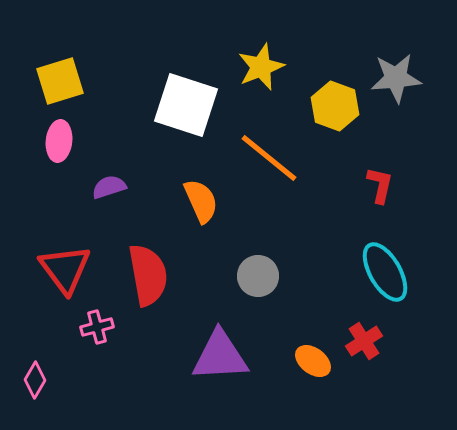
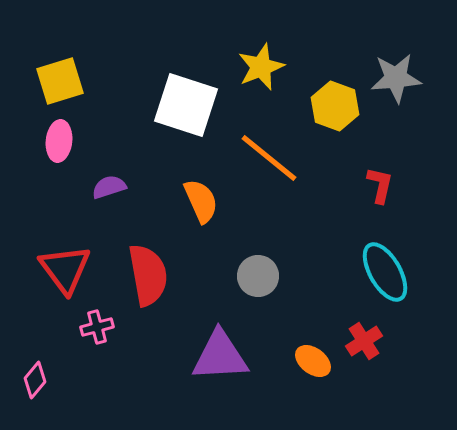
pink diamond: rotated 9 degrees clockwise
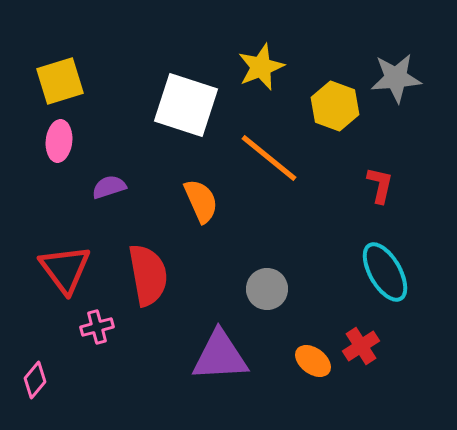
gray circle: moved 9 px right, 13 px down
red cross: moved 3 px left, 5 px down
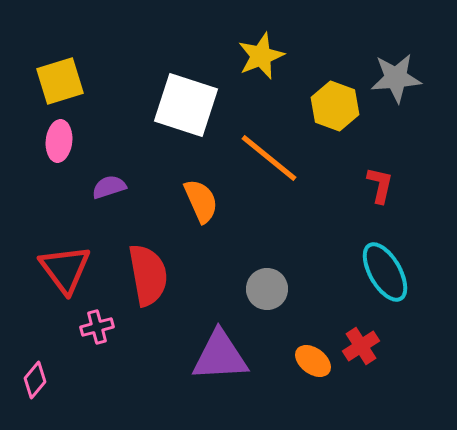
yellow star: moved 11 px up
